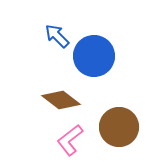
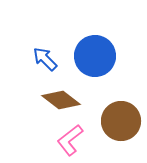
blue arrow: moved 12 px left, 23 px down
blue circle: moved 1 px right
brown circle: moved 2 px right, 6 px up
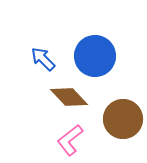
blue arrow: moved 2 px left
brown diamond: moved 8 px right, 3 px up; rotated 9 degrees clockwise
brown circle: moved 2 px right, 2 px up
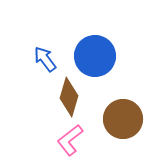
blue arrow: moved 2 px right; rotated 8 degrees clockwise
brown diamond: rotated 60 degrees clockwise
